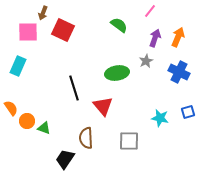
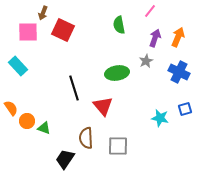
green semicircle: rotated 138 degrees counterclockwise
cyan rectangle: rotated 66 degrees counterclockwise
blue square: moved 3 px left, 3 px up
gray square: moved 11 px left, 5 px down
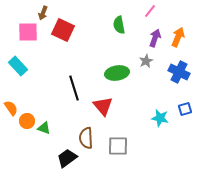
black trapezoid: moved 2 px right, 1 px up; rotated 20 degrees clockwise
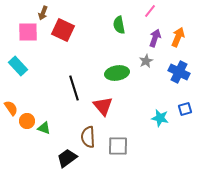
brown semicircle: moved 2 px right, 1 px up
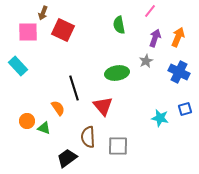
orange semicircle: moved 47 px right
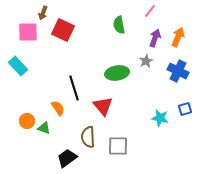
blue cross: moved 1 px left, 1 px up
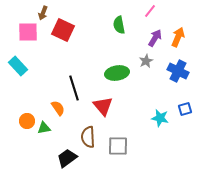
purple arrow: rotated 12 degrees clockwise
green triangle: rotated 32 degrees counterclockwise
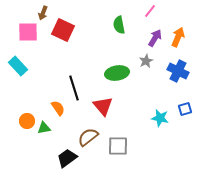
brown semicircle: rotated 55 degrees clockwise
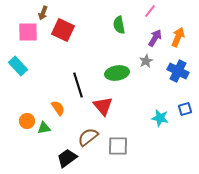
black line: moved 4 px right, 3 px up
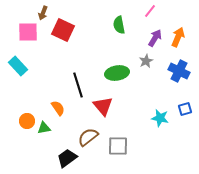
blue cross: moved 1 px right
